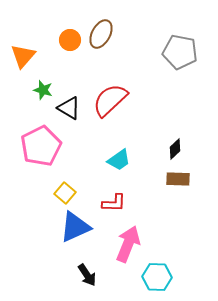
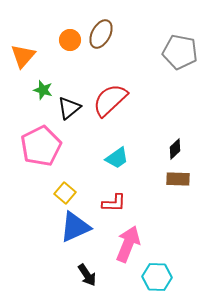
black triangle: rotated 50 degrees clockwise
cyan trapezoid: moved 2 px left, 2 px up
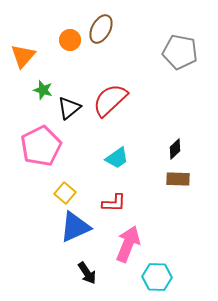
brown ellipse: moved 5 px up
black arrow: moved 2 px up
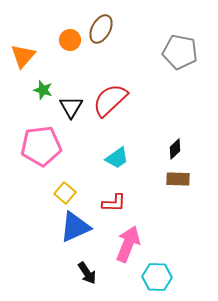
black triangle: moved 2 px right, 1 px up; rotated 20 degrees counterclockwise
pink pentagon: rotated 21 degrees clockwise
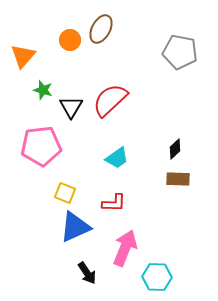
yellow square: rotated 20 degrees counterclockwise
pink arrow: moved 3 px left, 4 px down
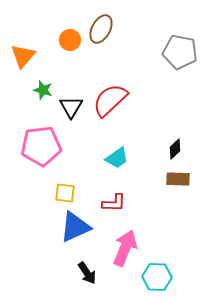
yellow square: rotated 15 degrees counterclockwise
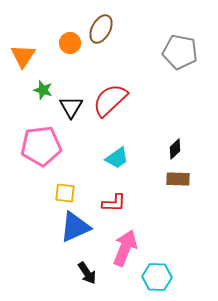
orange circle: moved 3 px down
orange triangle: rotated 8 degrees counterclockwise
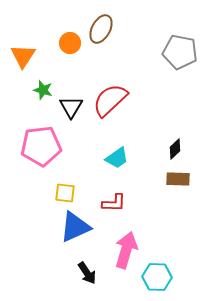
pink arrow: moved 1 px right, 2 px down; rotated 6 degrees counterclockwise
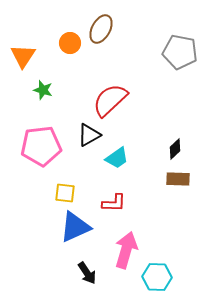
black triangle: moved 18 px right, 28 px down; rotated 30 degrees clockwise
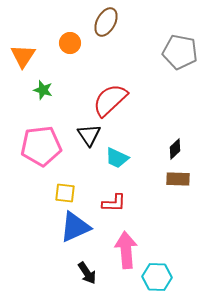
brown ellipse: moved 5 px right, 7 px up
black triangle: rotated 35 degrees counterclockwise
cyan trapezoid: rotated 60 degrees clockwise
pink arrow: rotated 21 degrees counterclockwise
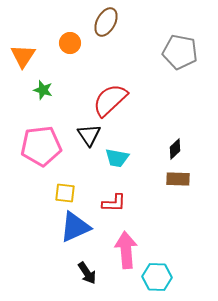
cyan trapezoid: rotated 15 degrees counterclockwise
